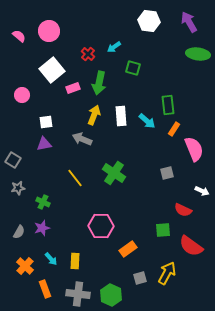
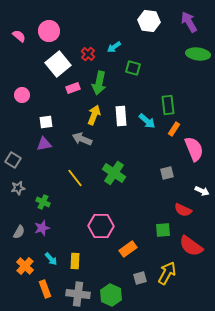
white square at (52, 70): moved 6 px right, 6 px up
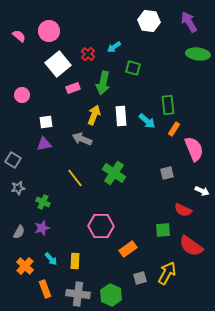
green arrow at (99, 83): moved 4 px right
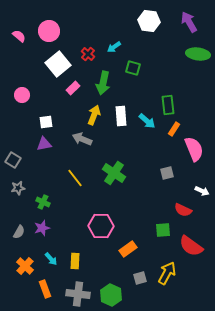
pink rectangle at (73, 88): rotated 24 degrees counterclockwise
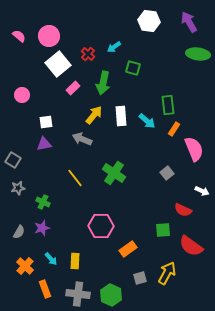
pink circle at (49, 31): moved 5 px down
yellow arrow at (94, 115): rotated 18 degrees clockwise
gray square at (167, 173): rotated 24 degrees counterclockwise
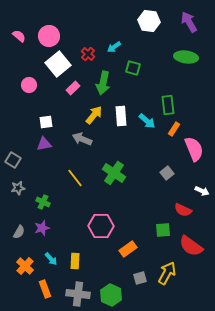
green ellipse at (198, 54): moved 12 px left, 3 px down
pink circle at (22, 95): moved 7 px right, 10 px up
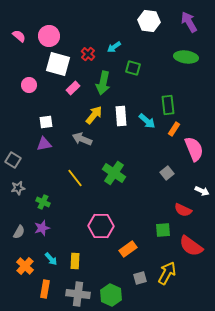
white square at (58, 64): rotated 35 degrees counterclockwise
orange rectangle at (45, 289): rotated 30 degrees clockwise
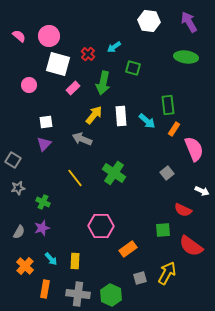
purple triangle at (44, 144): rotated 35 degrees counterclockwise
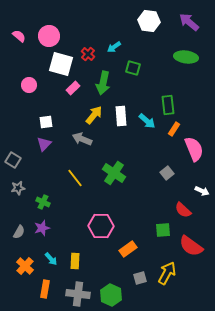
purple arrow at (189, 22): rotated 20 degrees counterclockwise
white square at (58, 64): moved 3 px right
red semicircle at (183, 210): rotated 18 degrees clockwise
